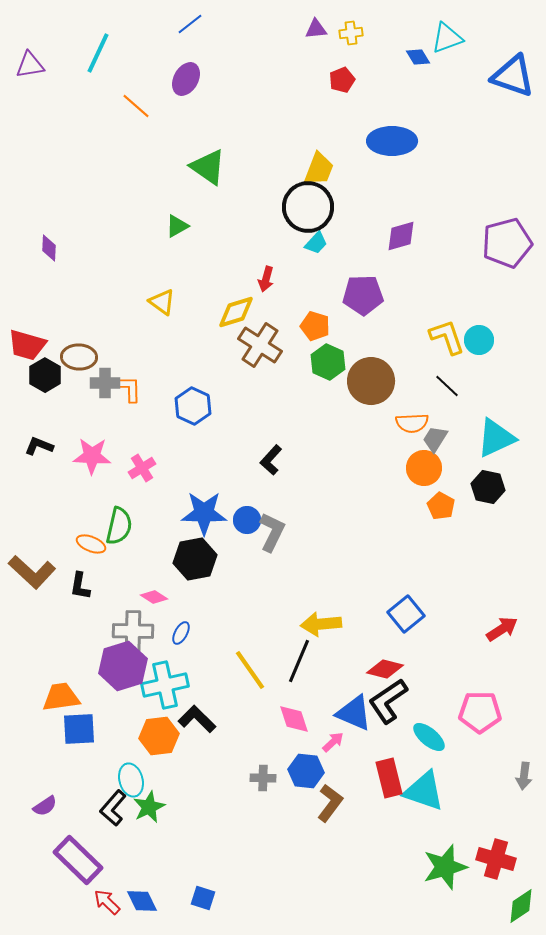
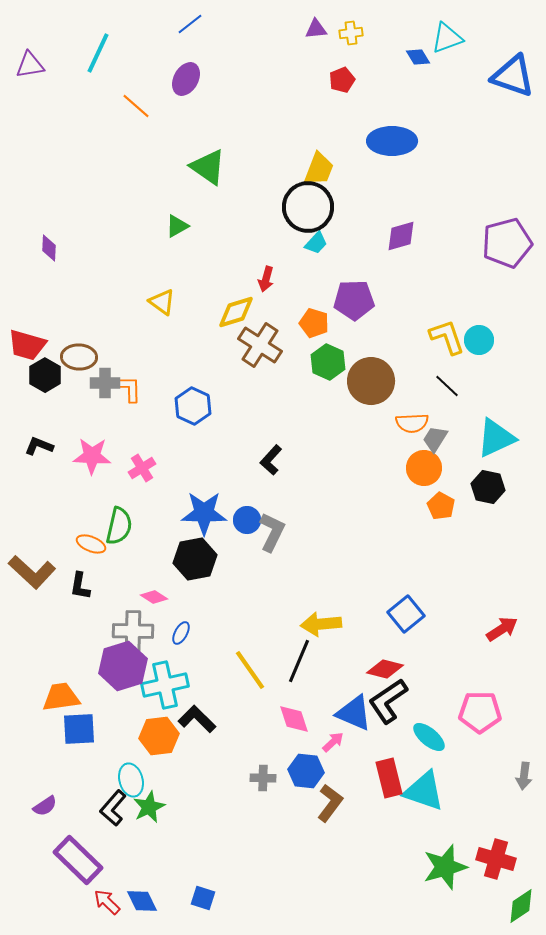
purple pentagon at (363, 295): moved 9 px left, 5 px down
orange pentagon at (315, 326): moved 1 px left, 3 px up
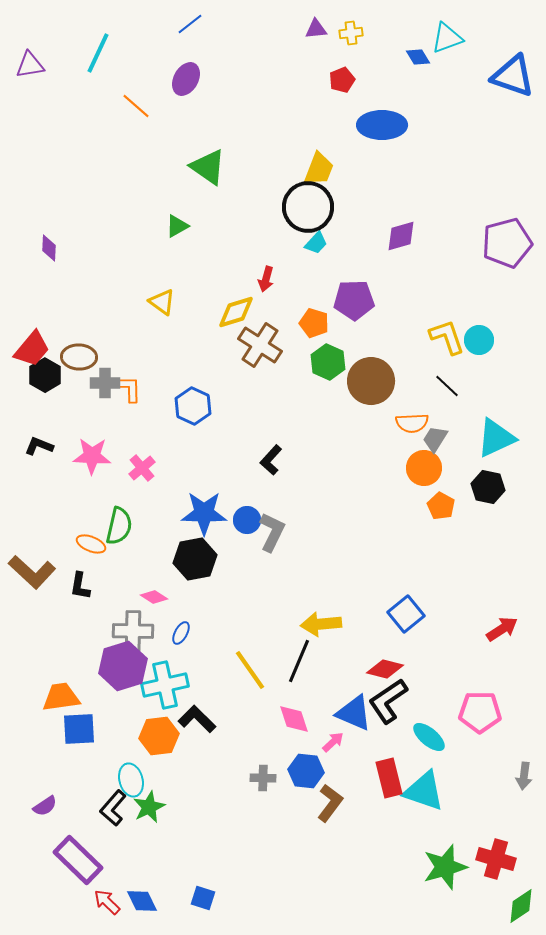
blue ellipse at (392, 141): moved 10 px left, 16 px up
red trapezoid at (27, 345): moved 5 px right, 4 px down; rotated 66 degrees counterclockwise
pink cross at (142, 468): rotated 8 degrees counterclockwise
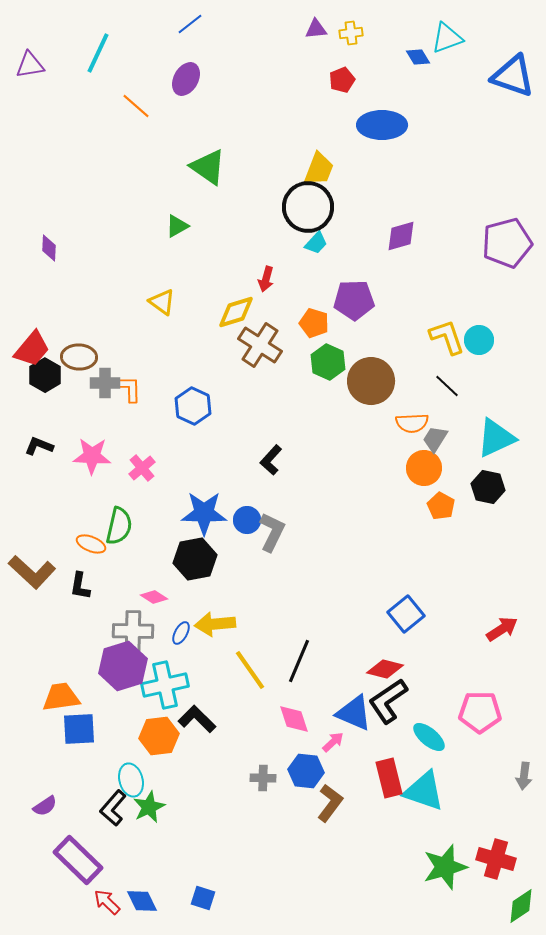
yellow arrow at (321, 624): moved 106 px left
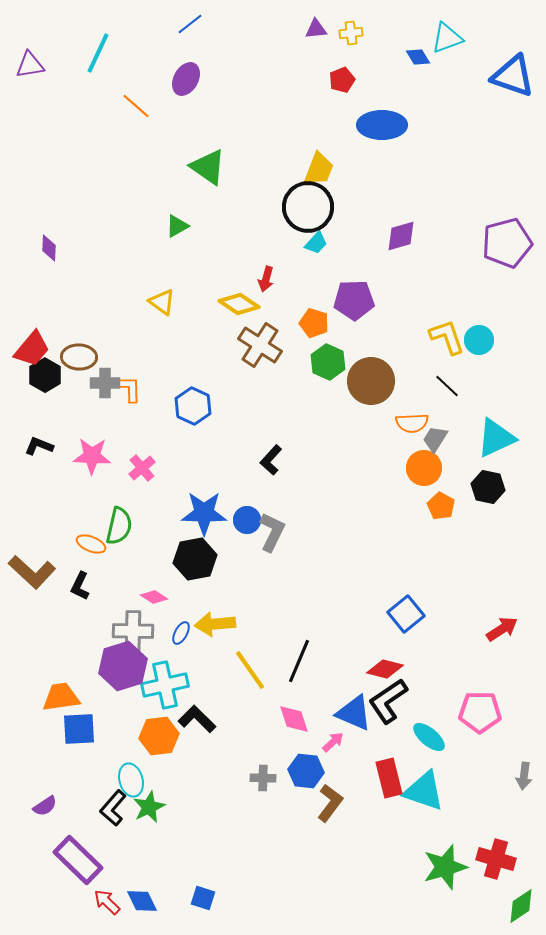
yellow diamond at (236, 312): moved 3 px right, 8 px up; rotated 51 degrees clockwise
black L-shape at (80, 586): rotated 16 degrees clockwise
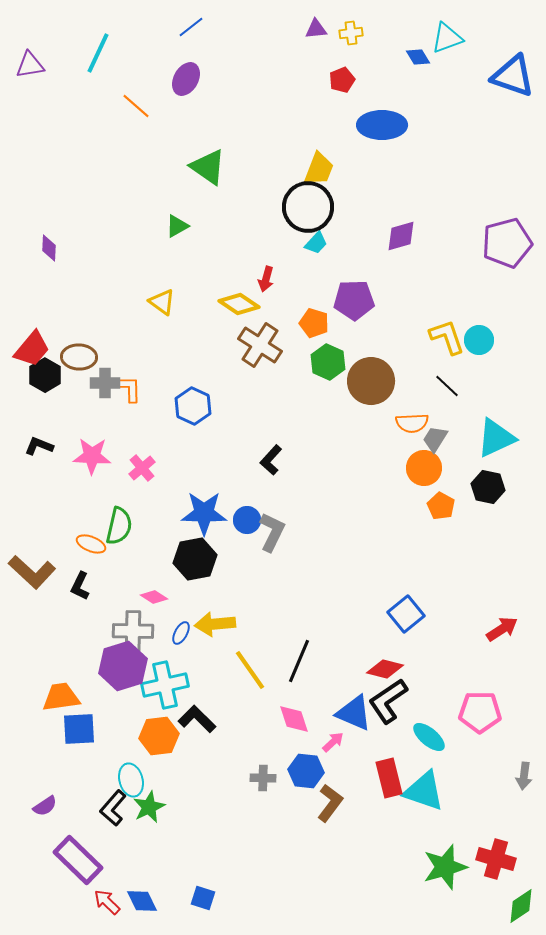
blue line at (190, 24): moved 1 px right, 3 px down
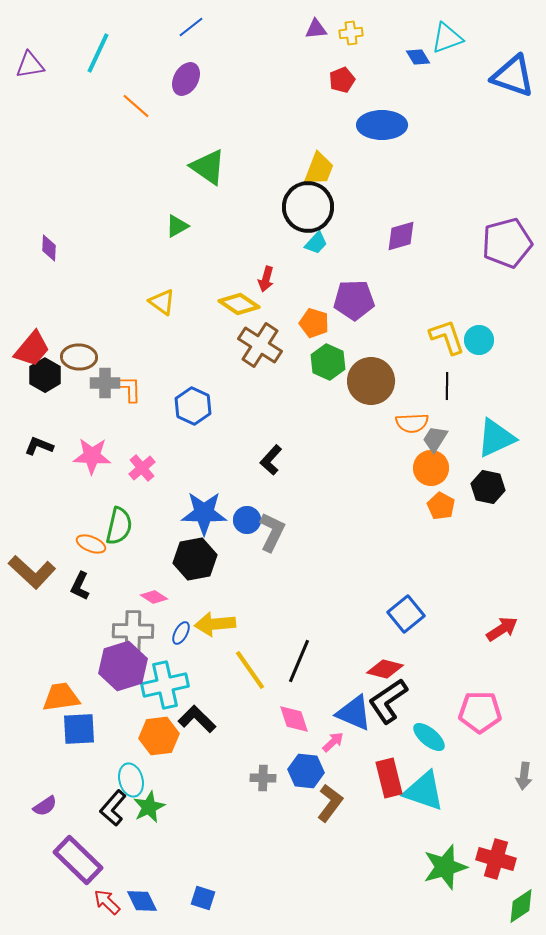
black line at (447, 386): rotated 48 degrees clockwise
orange circle at (424, 468): moved 7 px right
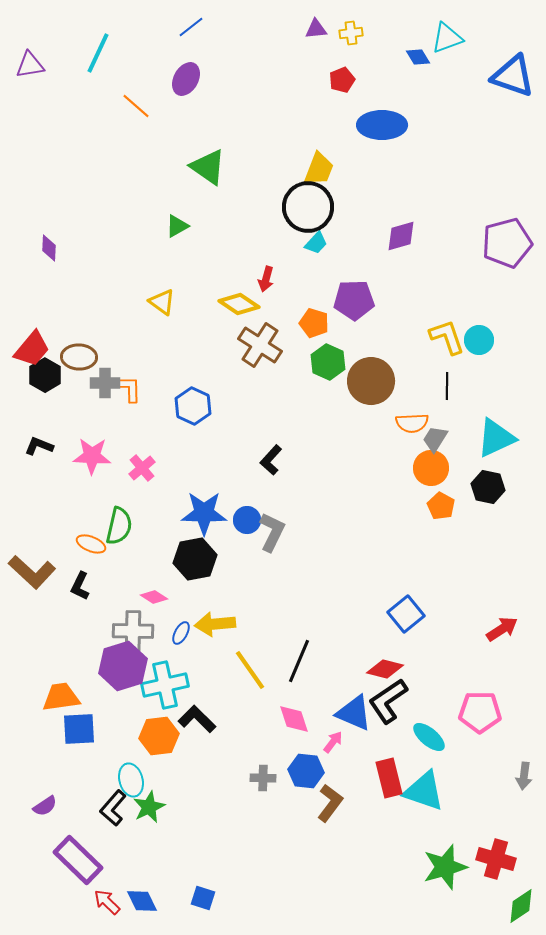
pink arrow at (333, 742): rotated 10 degrees counterclockwise
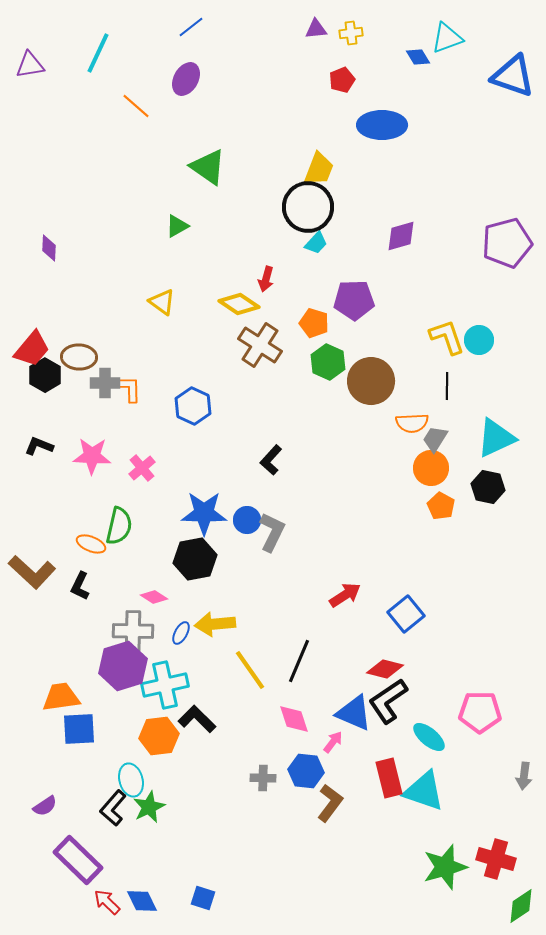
red arrow at (502, 629): moved 157 px left, 34 px up
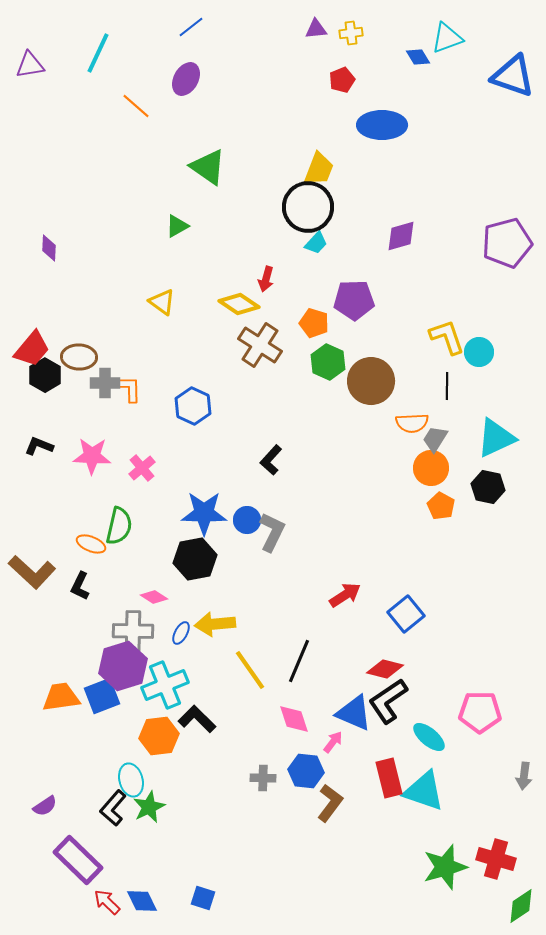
cyan circle at (479, 340): moved 12 px down
cyan cross at (165, 685): rotated 9 degrees counterclockwise
blue square at (79, 729): moved 23 px right, 33 px up; rotated 18 degrees counterclockwise
